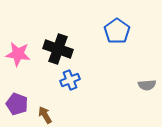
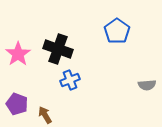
pink star: rotated 30 degrees clockwise
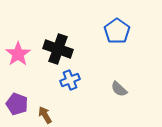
gray semicircle: moved 28 px left, 4 px down; rotated 48 degrees clockwise
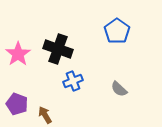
blue cross: moved 3 px right, 1 px down
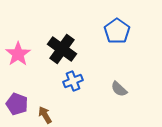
black cross: moved 4 px right; rotated 16 degrees clockwise
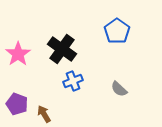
brown arrow: moved 1 px left, 1 px up
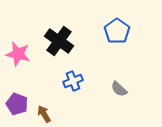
black cross: moved 3 px left, 8 px up
pink star: rotated 25 degrees counterclockwise
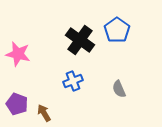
blue pentagon: moved 1 px up
black cross: moved 21 px right, 1 px up
gray semicircle: rotated 24 degrees clockwise
brown arrow: moved 1 px up
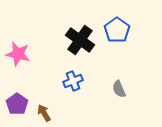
purple pentagon: rotated 15 degrees clockwise
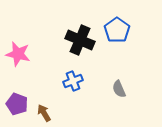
black cross: rotated 12 degrees counterclockwise
purple pentagon: rotated 15 degrees counterclockwise
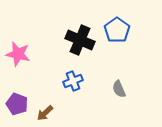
brown arrow: moved 1 px right; rotated 102 degrees counterclockwise
